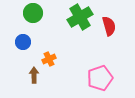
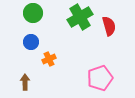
blue circle: moved 8 px right
brown arrow: moved 9 px left, 7 px down
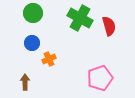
green cross: moved 1 px down; rotated 30 degrees counterclockwise
blue circle: moved 1 px right, 1 px down
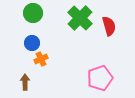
green cross: rotated 15 degrees clockwise
orange cross: moved 8 px left
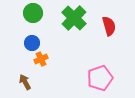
green cross: moved 6 px left
brown arrow: rotated 28 degrees counterclockwise
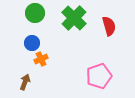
green circle: moved 2 px right
pink pentagon: moved 1 px left, 2 px up
brown arrow: rotated 49 degrees clockwise
